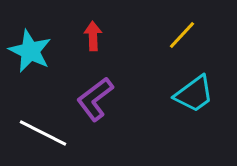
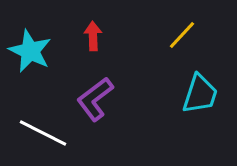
cyan trapezoid: moved 6 px right; rotated 36 degrees counterclockwise
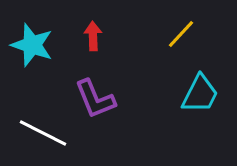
yellow line: moved 1 px left, 1 px up
cyan star: moved 2 px right, 6 px up; rotated 6 degrees counterclockwise
cyan trapezoid: rotated 9 degrees clockwise
purple L-shape: rotated 75 degrees counterclockwise
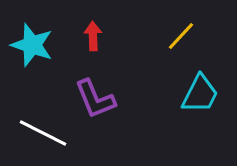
yellow line: moved 2 px down
